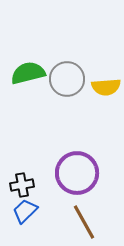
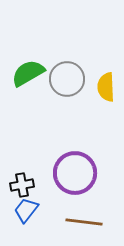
green semicircle: rotated 16 degrees counterclockwise
yellow semicircle: rotated 92 degrees clockwise
purple circle: moved 2 px left
blue trapezoid: moved 1 px right, 1 px up; rotated 8 degrees counterclockwise
brown line: rotated 54 degrees counterclockwise
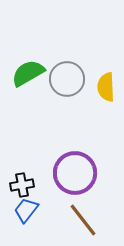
brown line: moved 1 px left, 2 px up; rotated 45 degrees clockwise
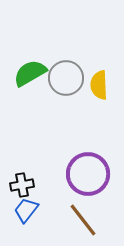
green semicircle: moved 2 px right
gray circle: moved 1 px left, 1 px up
yellow semicircle: moved 7 px left, 2 px up
purple circle: moved 13 px right, 1 px down
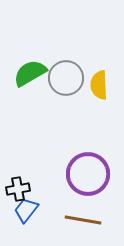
black cross: moved 4 px left, 4 px down
brown line: rotated 42 degrees counterclockwise
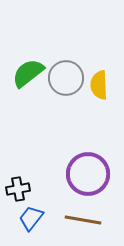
green semicircle: moved 2 px left; rotated 8 degrees counterclockwise
blue trapezoid: moved 5 px right, 8 px down
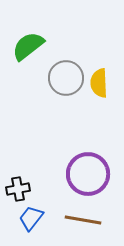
green semicircle: moved 27 px up
yellow semicircle: moved 2 px up
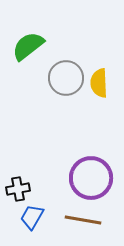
purple circle: moved 3 px right, 4 px down
blue trapezoid: moved 1 px right, 1 px up; rotated 8 degrees counterclockwise
